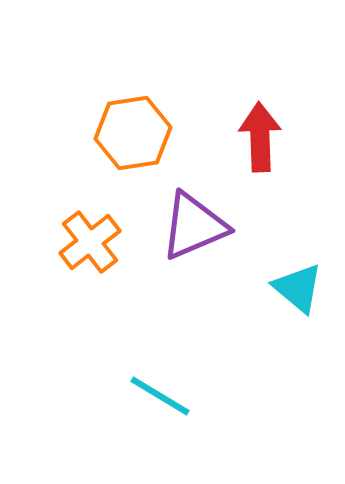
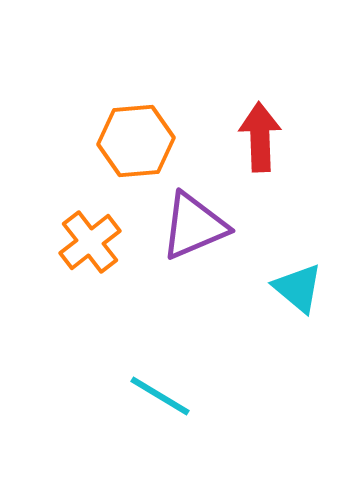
orange hexagon: moved 3 px right, 8 px down; rotated 4 degrees clockwise
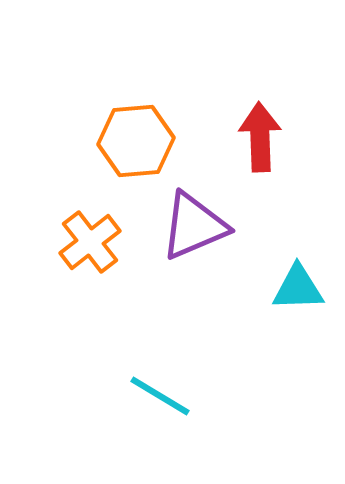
cyan triangle: rotated 42 degrees counterclockwise
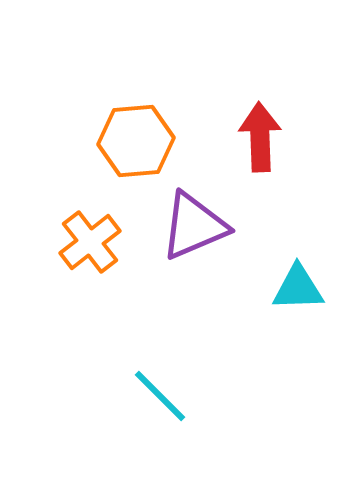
cyan line: rotated 14 degrees clockwise
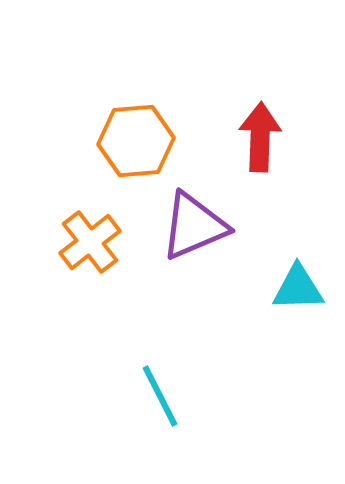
red arrow: rotated 4 degrees clockwise
cyan line: rotated 18 degrees clockwise
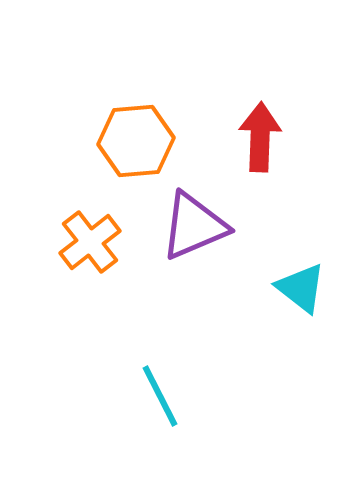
cyan triangle: moved 3 px right; rotated 40 degrees clockwise
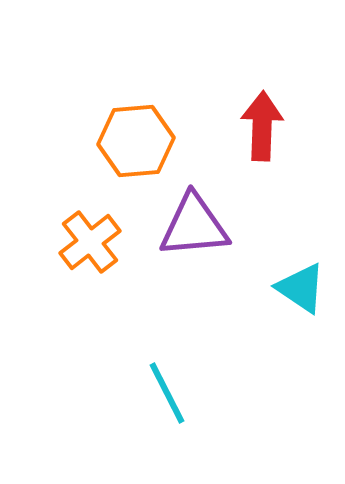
red arrow: moved 2 px right, 11 px up
purple triangle: rotated 18 degrees clockwise
cyan triangle: rotated 4 degrees counterclockwise
cyan line: moved 7 px right, 3 px up
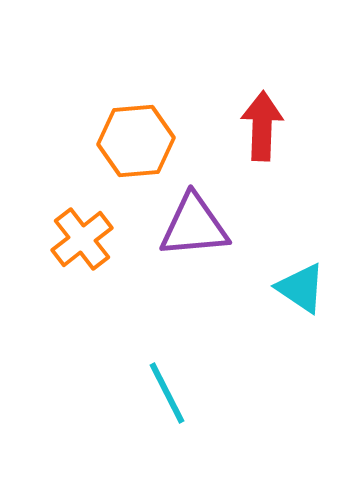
orange cross: moved 8 px left, 3 px up
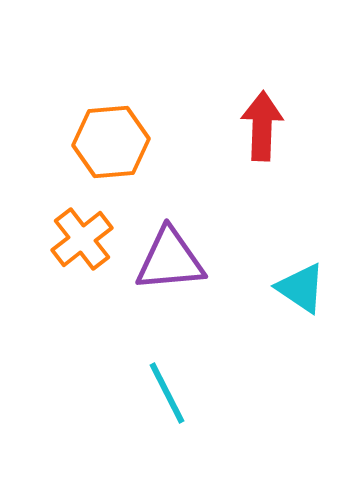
orange hexagon: moved 25 px left, 1 px down
purple triangle: moved 24 px left, 34 px down
